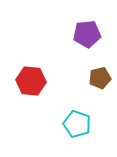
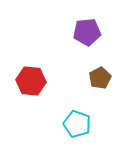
purple pentagon: moved 2 px up
brown pentagon: rotated 15 degrees counterclockwise
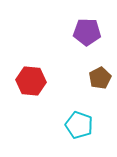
purple pentagon: rotated 8 degrees clockwise
cyan pentagon: moved 2 px right, 1 px down
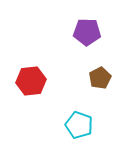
red hexagon: rotated 12 degrees counterclockwise
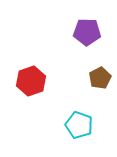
red hexagon: rotated 12 degrees counterclockwise
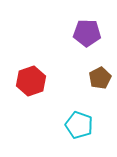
purple pentagon: moved 1 px down
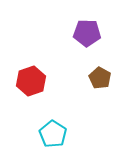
brown pentagon: rotated 15 degrees counterclockwise
cyan pentagon: moved 26 px left, 9 px down; rotated 12 degrees clockwise
